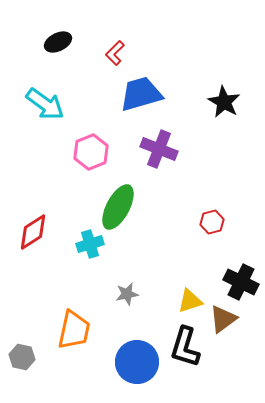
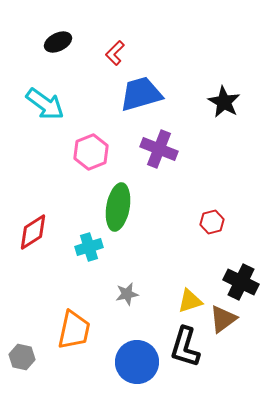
green ellipse: rotated 18 degrees counterclockwise
cyan cross: moved 1 px left, 3 px down
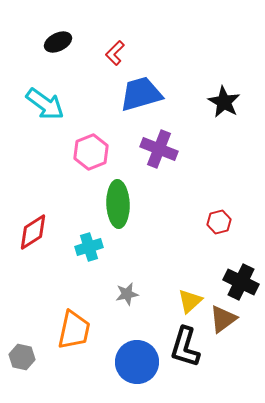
green ellipse: moved 3 px up; rotated 12 degrees counterclockwise
red hexagon: moved 7 px right
yellow triangle: rotated 24 degrees counterclockwise
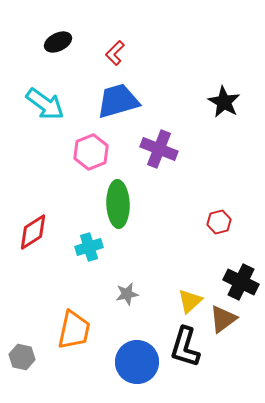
blue trapezoid: moved 23 px left, 7 px down
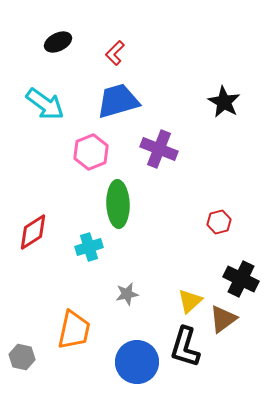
black cross: moved 3 px up
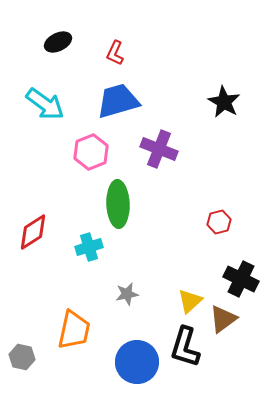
red L-shape: rotated 20 degrees counterclockwise
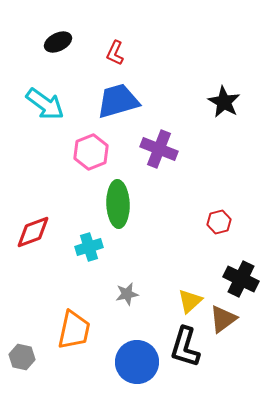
red diamond: rotated 12 degrees clockwise
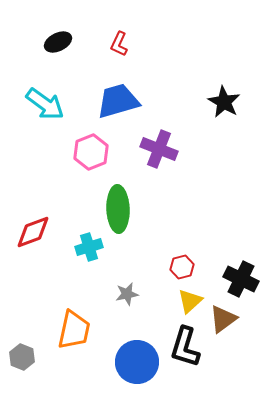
red L-shape: moved 4 px right, 9 px up
green ellipse: moved 5 px down
red hexagon: moved 37 px left, 45 px down
gray hexagon: rotated 10 degrees clockwise
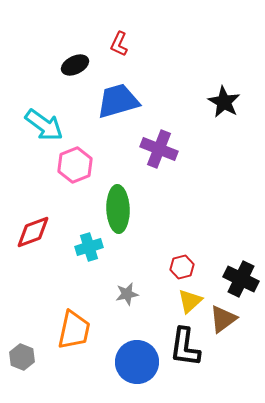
black ellipse: moved 17 px right, 23 px down
cyan arrow: moved 1 px left, 21 px down
pink hexagon: moved 16 px left, 13 px down
black L-shape: rotated 9 degrees counterclockwise
